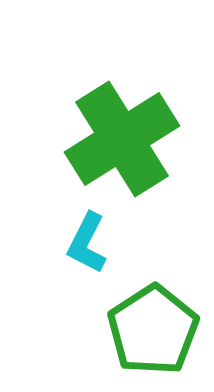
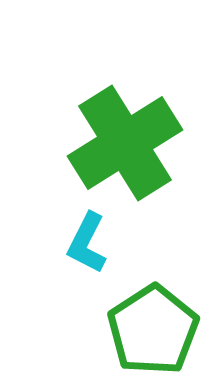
green cross: moved 3 px right, 4 px down
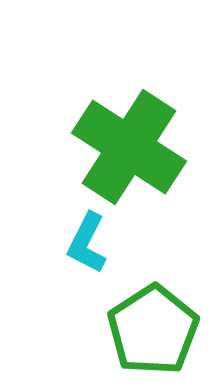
green cross: moved 4 px right, 4 px down; rotated 25 degrees counterclockwise
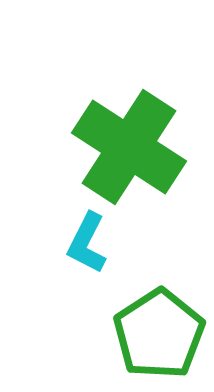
green pentagon: moved 6 px right, 4 px down
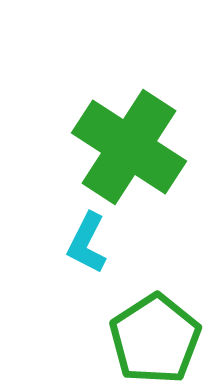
green pentagon: moved 4 px left, 5 px down
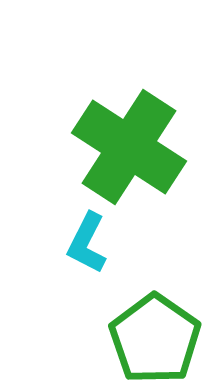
green pentagon: rotated 4 degrees counterclockwise
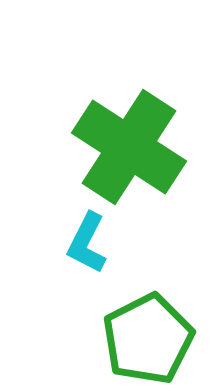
green pentagon: moved 7 px left; rotated 10 degrees clockwise
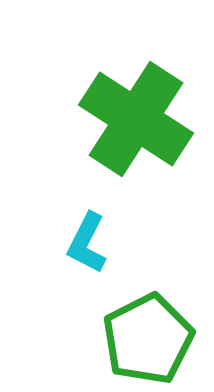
green cross: moved 7 px right, 28 px up
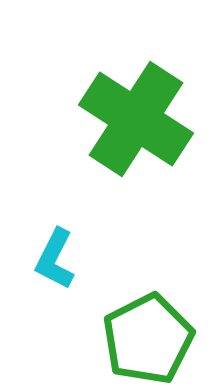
cyan L-shape: moved 32 px left, 16 px down
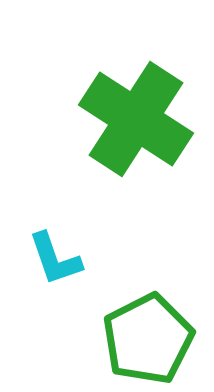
cyan L-shape: rotated 46 degrees counterclockwise
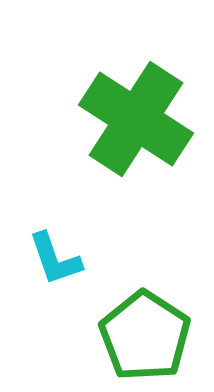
green pentagon: moved 3 px left, 3 px up; rotated 12 degrees counterclockwise
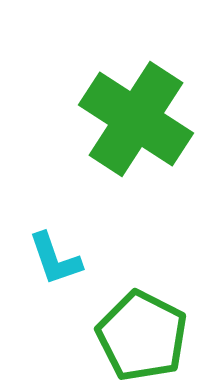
green pentagon: moved 3 px left; rotated 6 degrees counterclockwise
